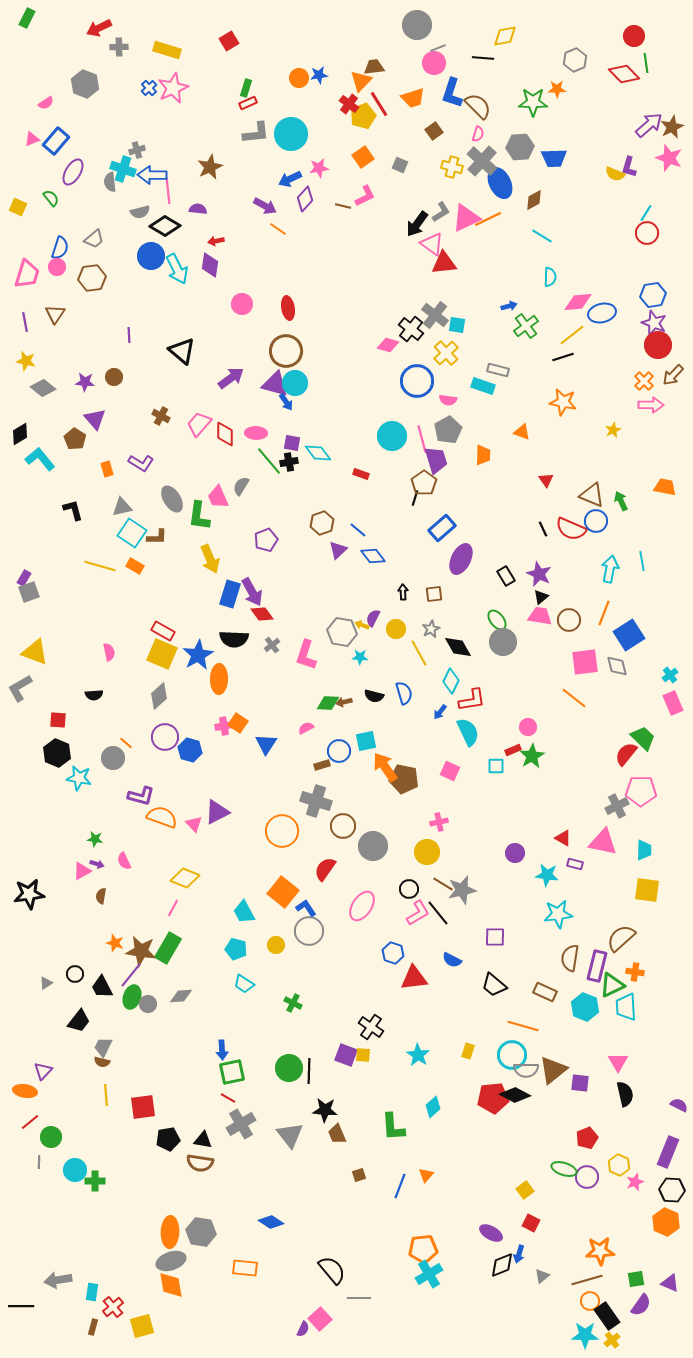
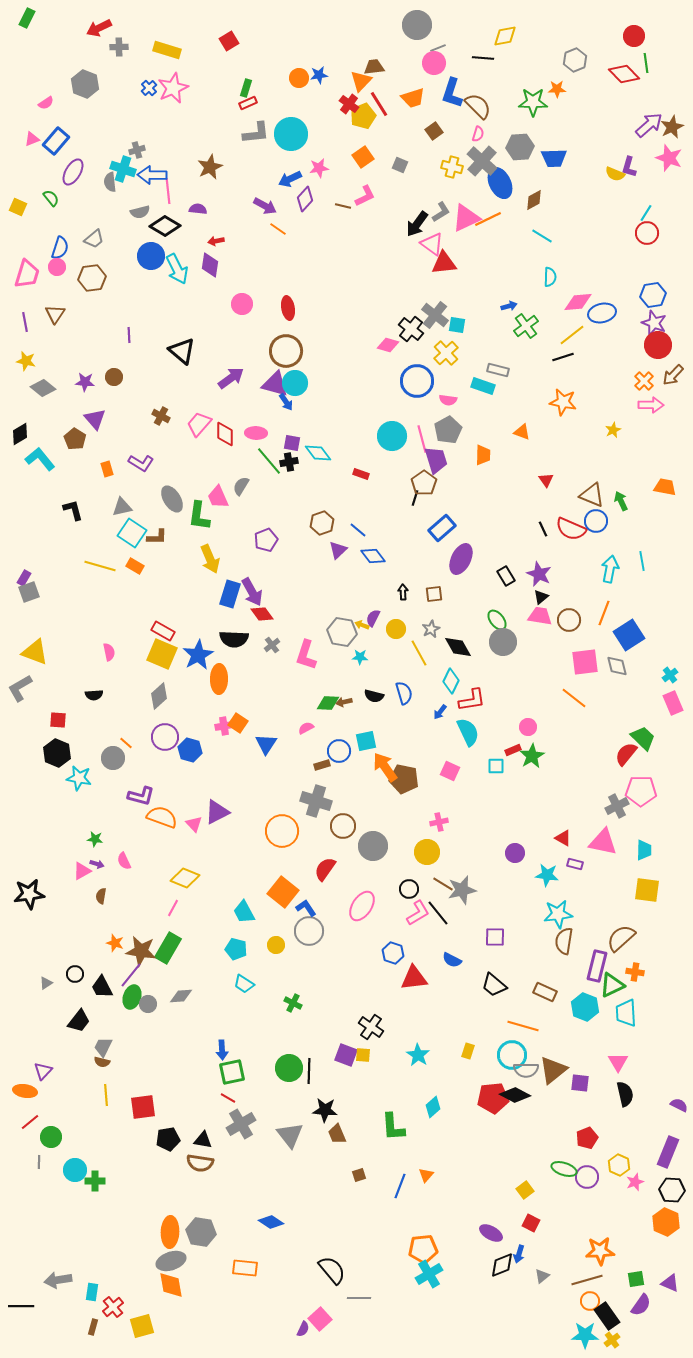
brown semicircle at (570, 958): moved 6 px left, 17 px up
cyan trapezoid at (626, 1007): moved 6 px down
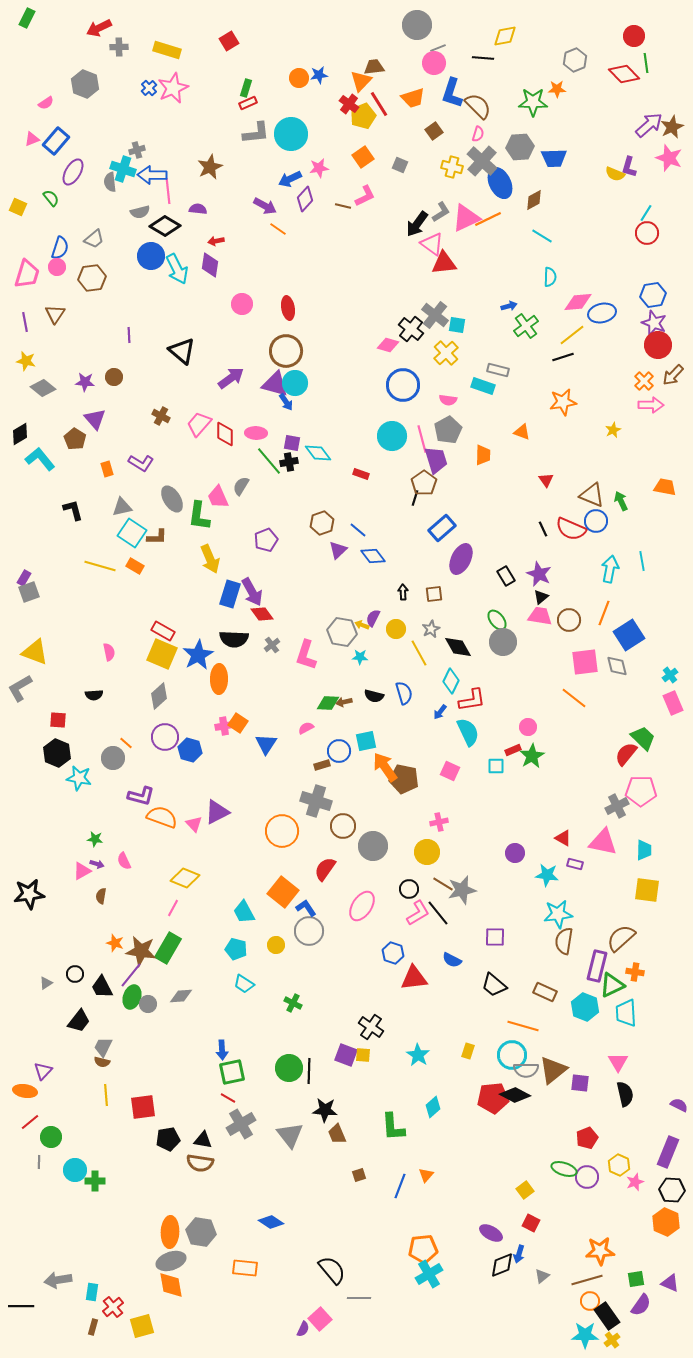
blue circle at (417, 381): moved 14 px left, 4 px down
orange star at (563, 402): rotated 20 degrees counterclockwise
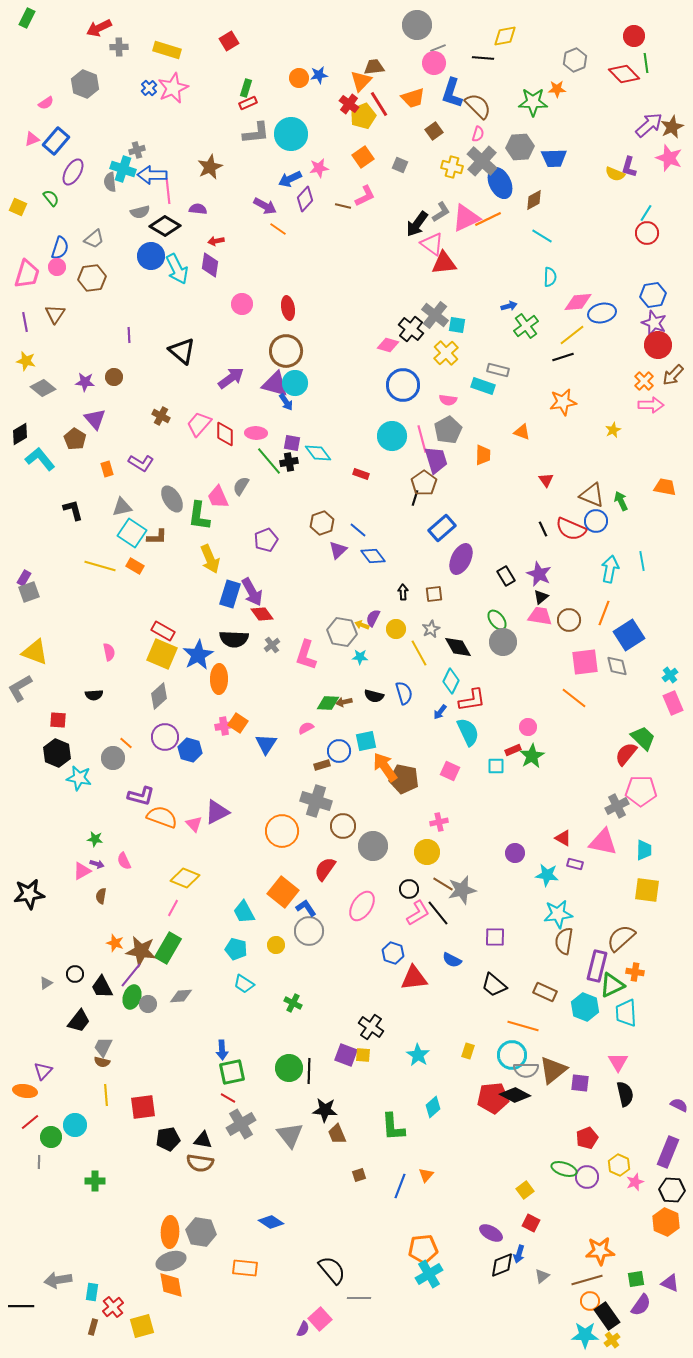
cyan circle at (75, 1170): moved 45 px up
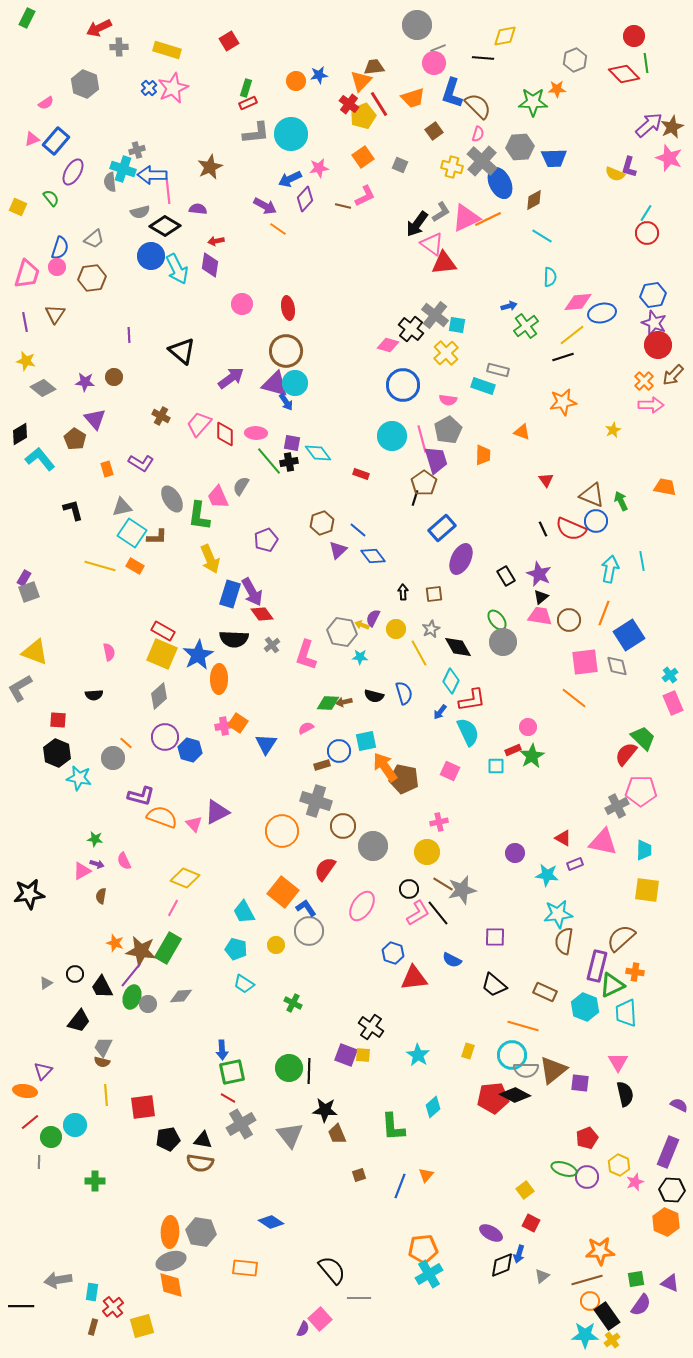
orange circle at (299, 78): moved 3 px left, 3 px down
purple rectangle at (575, 864): rotated 35 degrees counterclockwise
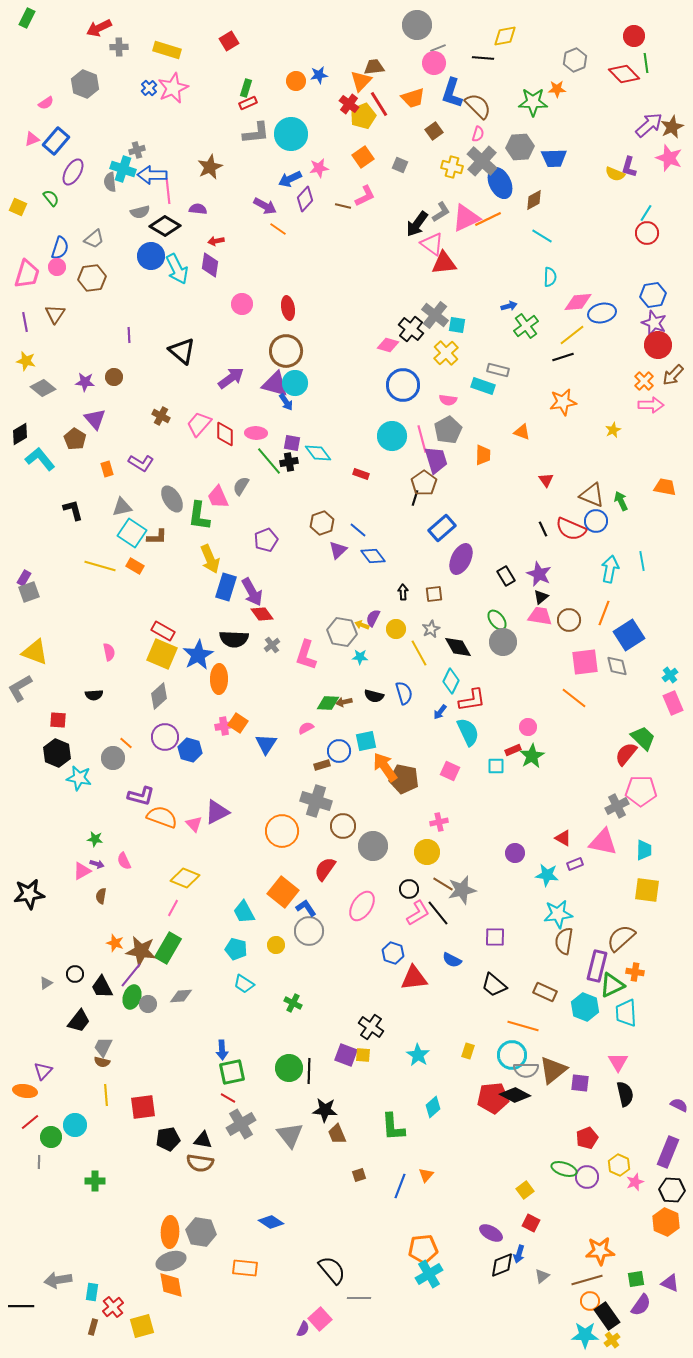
blue rectangle at (230, 594): moved 4 px left, 7 px up
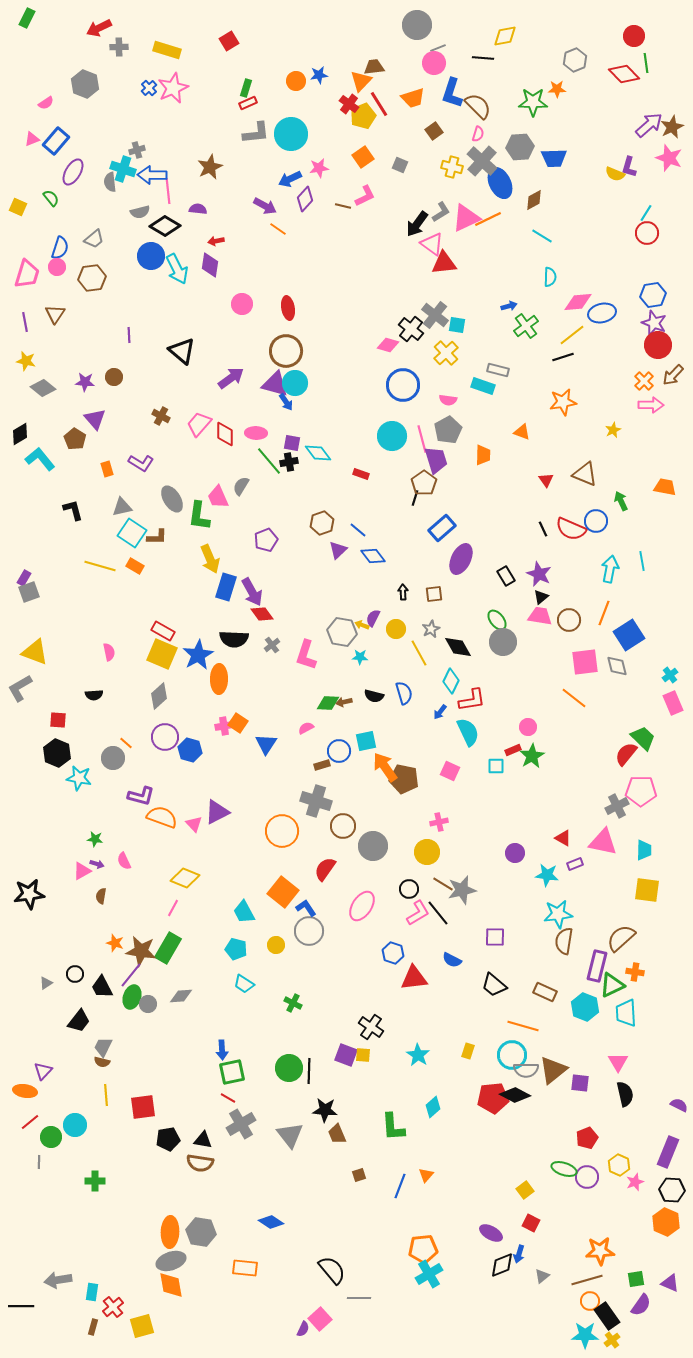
brown triangle at (592, 495): moved 7 px left, 21 px up
